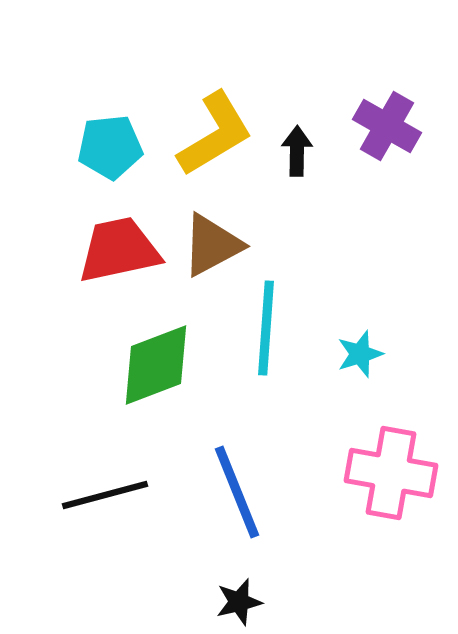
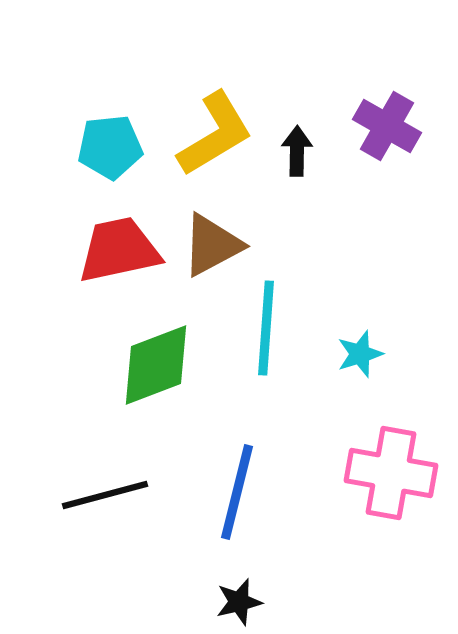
blue line: rotated 36 degrees clockwise
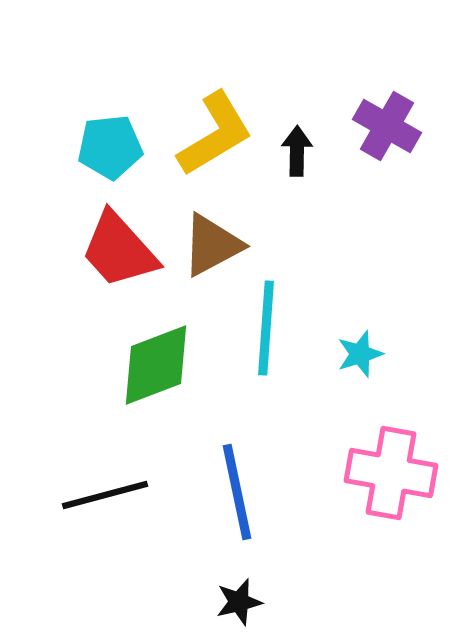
red trapezoid: rotated 120 degrees counterclockwise
blue line: rotated 26 degrees counterclockwise
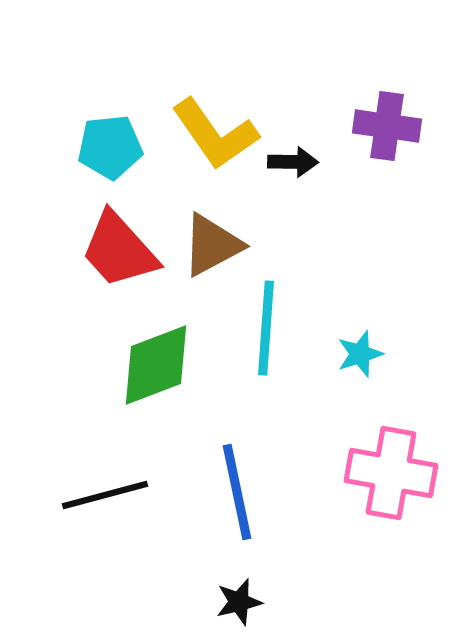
purple cross: rotated 22 degrees counterclockwise
yellow L-shape: rotated 86 degrees clockwise
black arrow: moved 4 px left, 11 px down; rotated 90 degrees clockwise
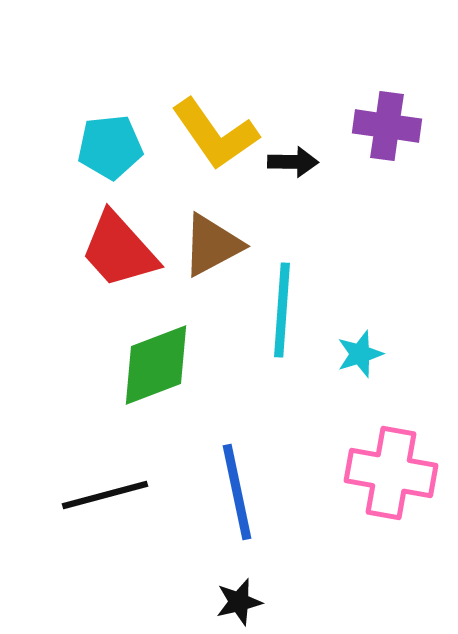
cyan line: moved 16 px right, 18 px up
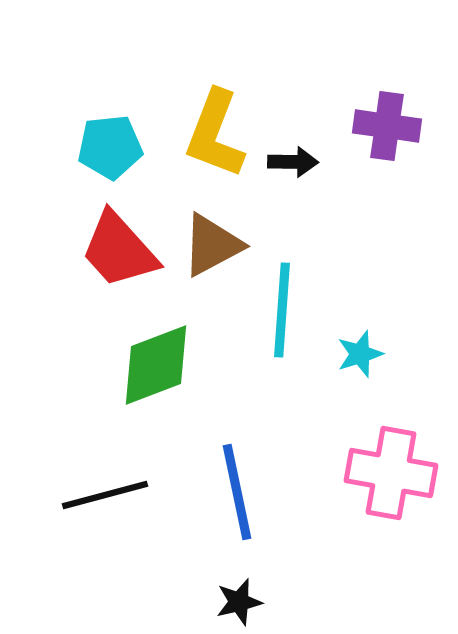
yellow L-shape: rotated 56 degrees clockwise
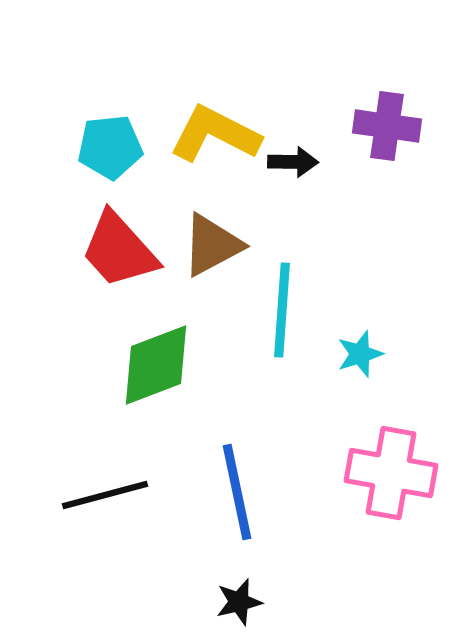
yellow L-shape: rotated 96 degrees clockwise
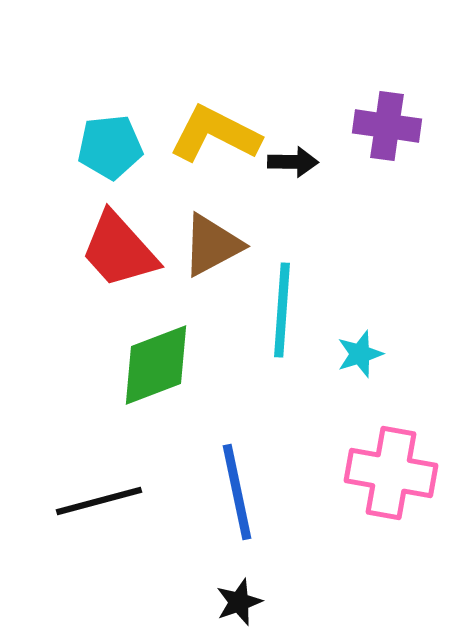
black line: moved 6 px left, 6 px down
black star: rotated 6 degrees counterclockwise
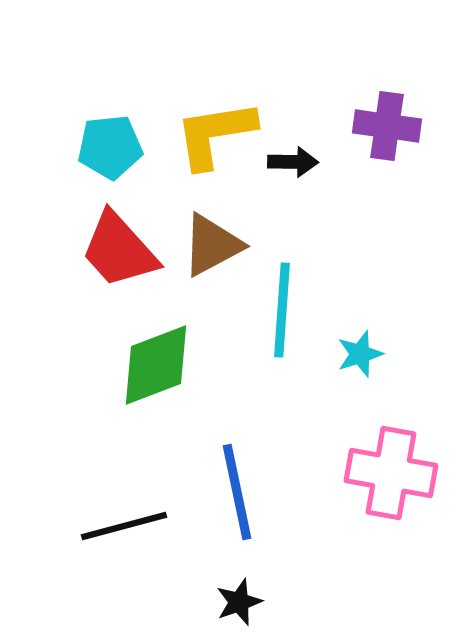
yellow L-shape: rotated 36 degrees counterclockwise
black line: moved 25 px right, 25 px down
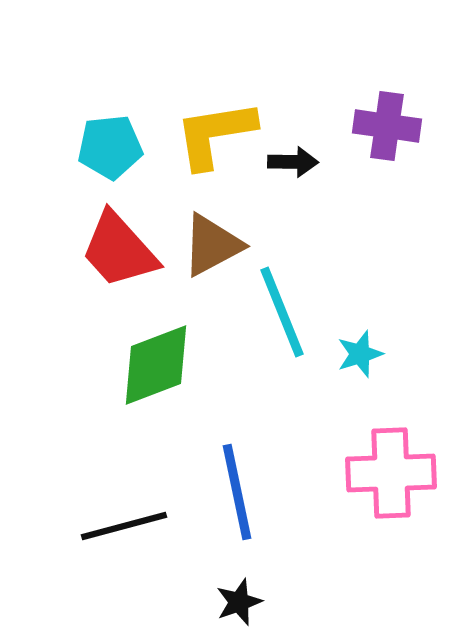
cyan line: moved 2 px down; rotated 26 degrees counterclockwise
pink cross: rotated 12 degrees counterclockwise
